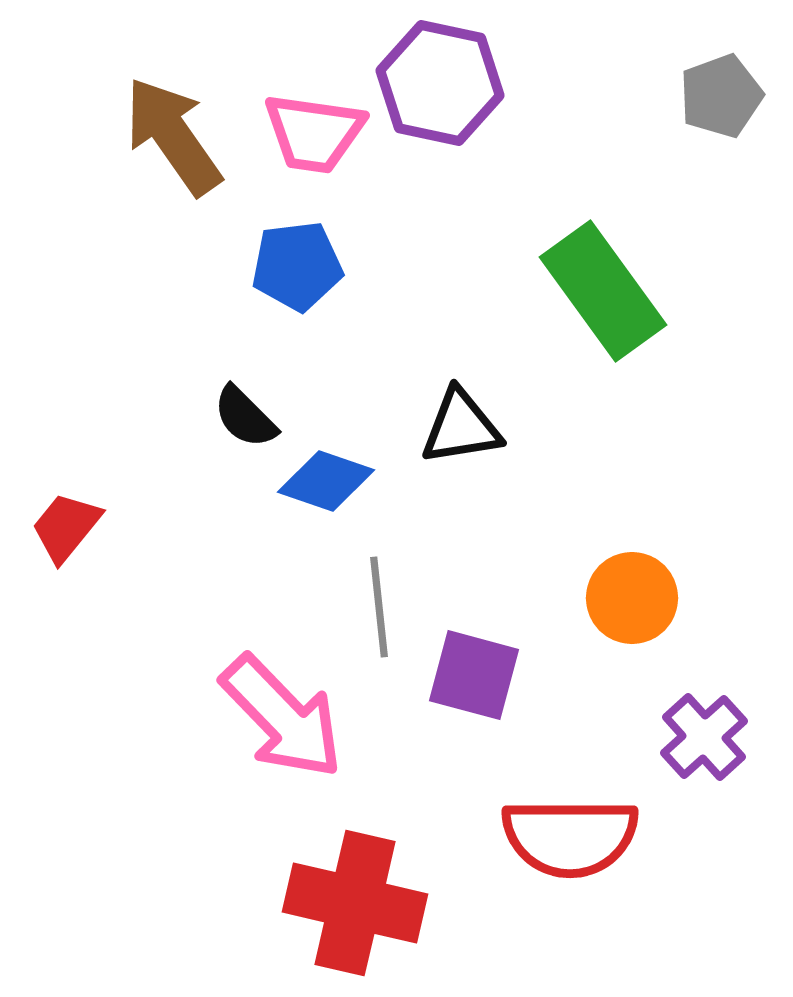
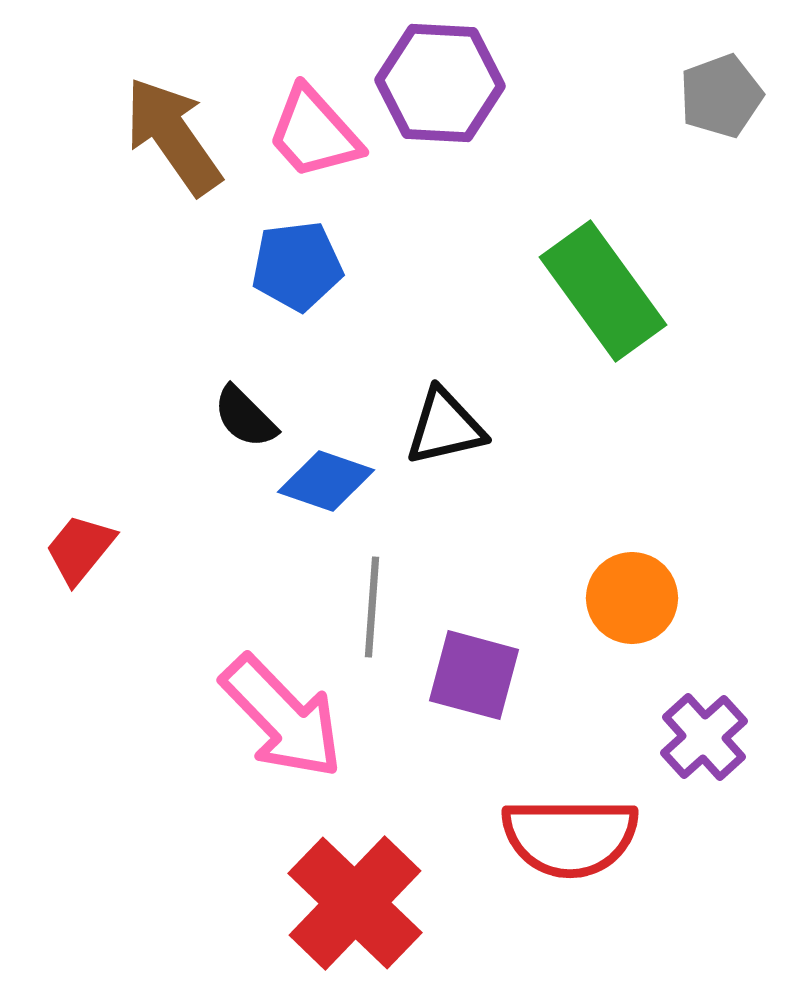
purple hexagon: rotated 9 degrees counterclockwise
pink trapezoid: rotated 40 degrees clockwise
black triangle: moved 16 px left; rotated 4 degrees counterclockwise
red trapezoid: moved 14 px right, 22 px down
gray line: moved 7 px left; rotated 10 degrees clockwise
red cross: rotated 31 degrees clockwise
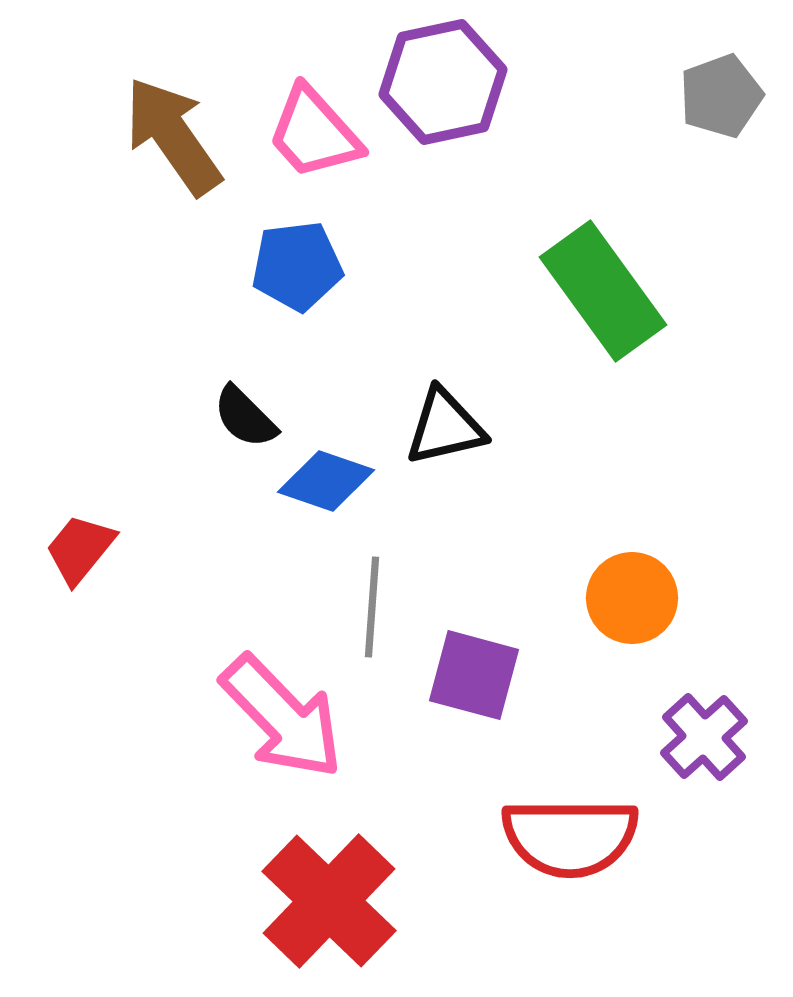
purple hexagon: moved 3 px right, 1 px up; rotated 15 degrees counterclockwise
red cross: moved 26 px left, 2 px up
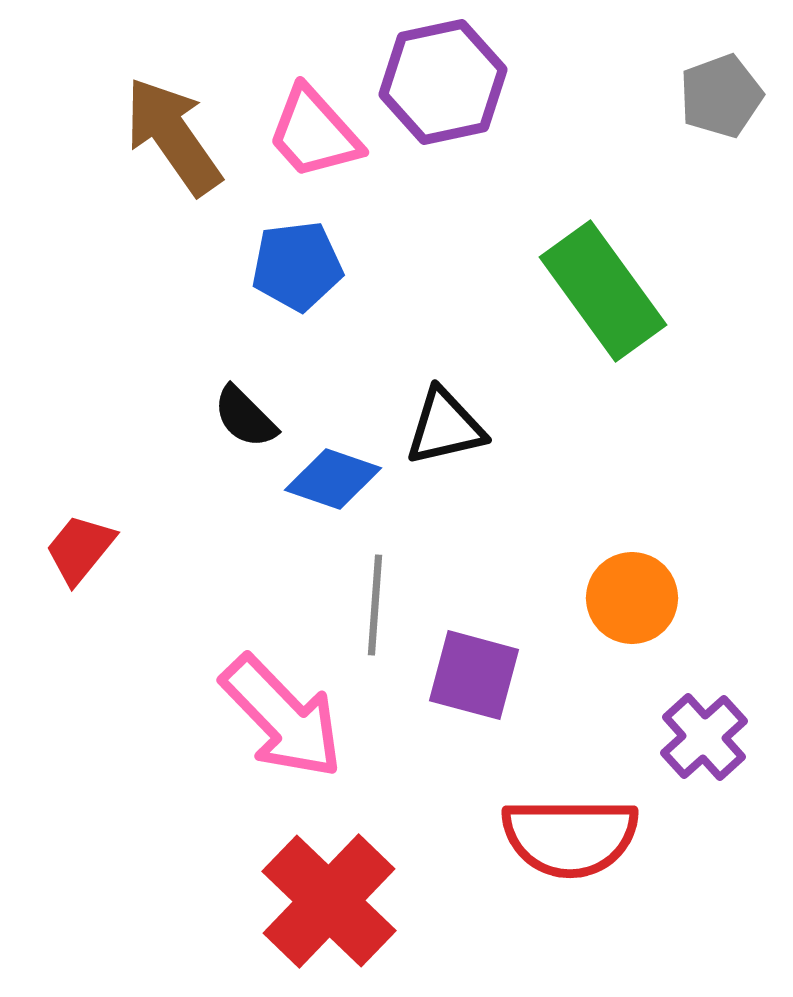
blue diamond: moved 7 px right, 2 px up
gray line: moved 3 px right, 2 px up
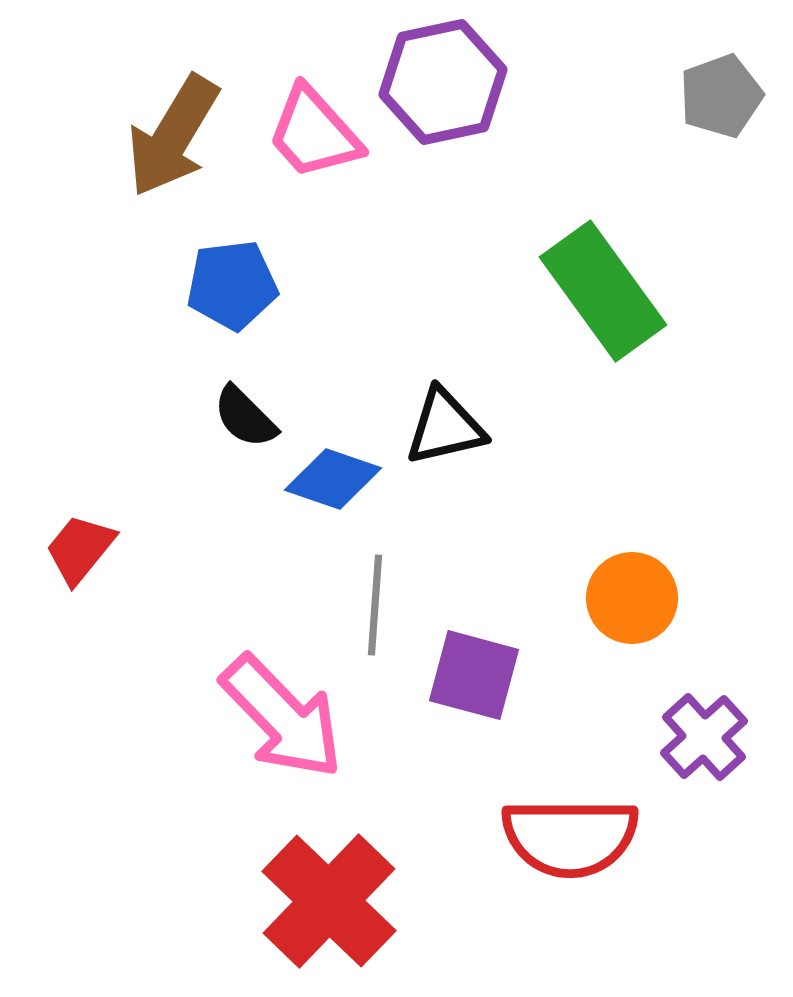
brown arrow: rotated 114 degrees counterclockwise
blue pentagon: moved 65 px left, 19 px down
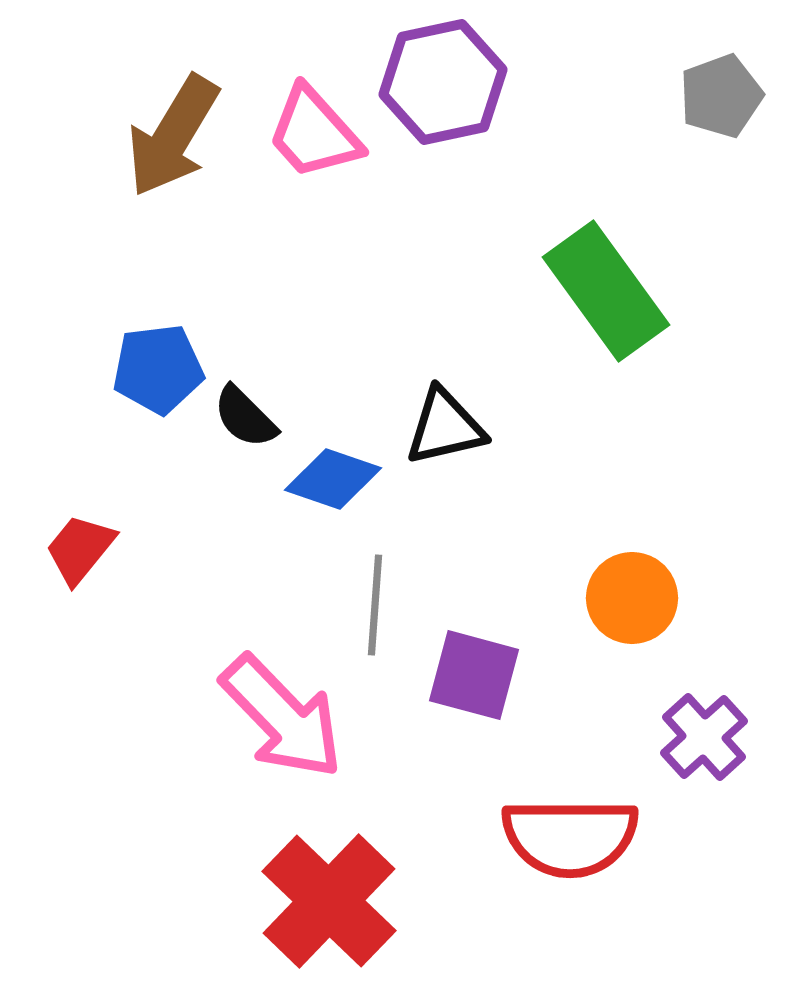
blue pentagon: moved 74 px left, 84 px down
green rectangle: moved 3 px right
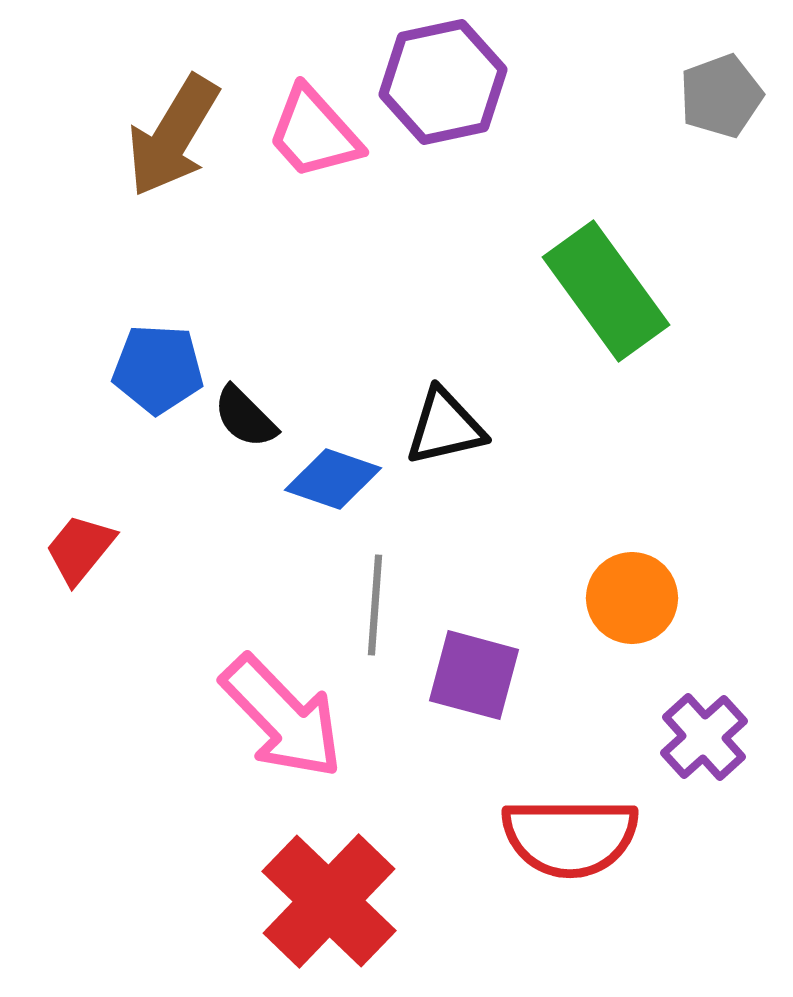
blue pentagon: rotated 10 degrees clockwise
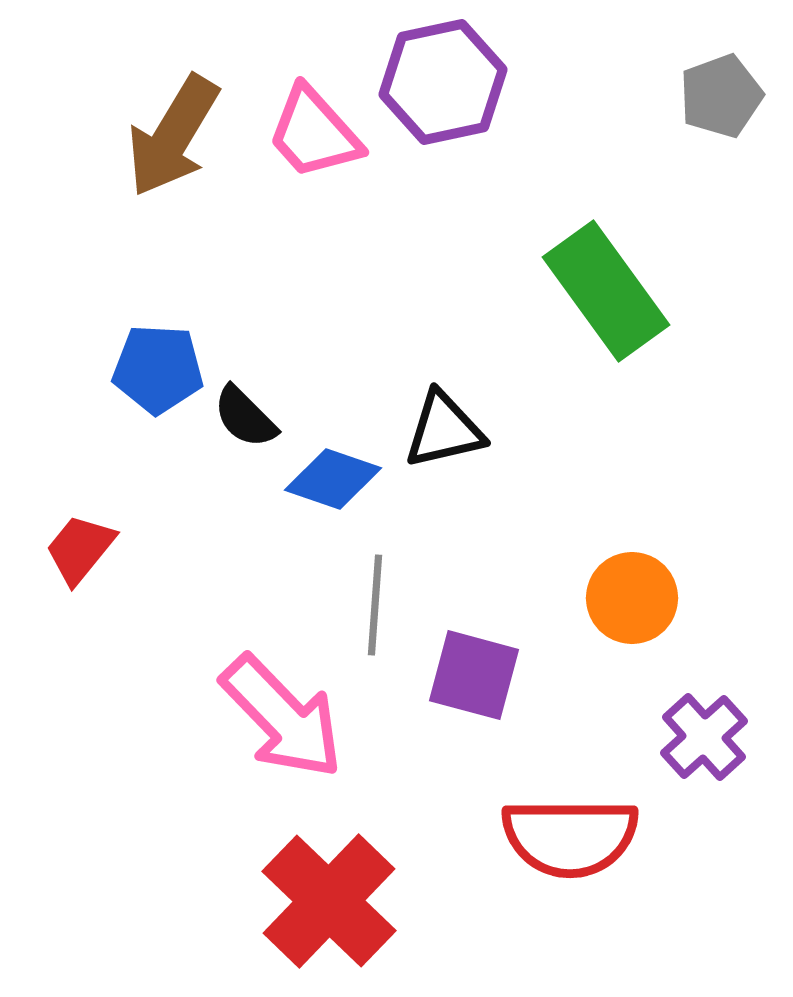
black triangle: moved 1 px left, 3 px down
